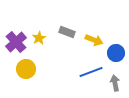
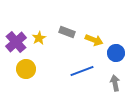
blue line: moved 9 px left, 1 px up
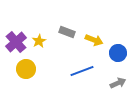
yellow star: moved 3 px down
blue circle: moved 2 px right
gray arrow: moved 3 px right; rotated 77 degrees clockwise
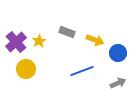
yellow arrow: moved 1 px right
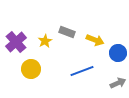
yellow star: moved 6 px right
yellow circle: moved 5 px right
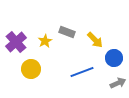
yellow arrow: rotated 24 degrees clockwise
blue circle: moved 4 px left, 5 px down
blue line: moved 1 px down
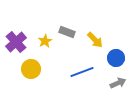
blue circle: moved 2 px right
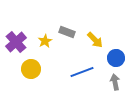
gray arrow: moved 3 px left, 1 px up; rotated 77 degrees counterclockwise
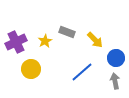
purple cross: rotated 15 degrees clockwise
blue line: rotated 20 degrees counterclockwise
gray arrow: moved 1 px up
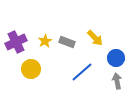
gray rectangle: moved 10 px down
yellow arrow: moved 2 px up
gray arrow: moved 2 px right
